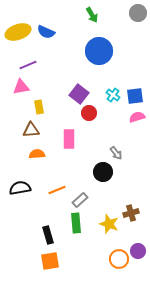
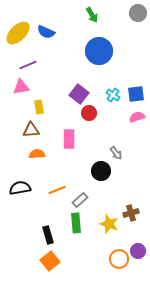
yellow ellipse: moved 1 px down; rotated 25 degrees counterclockwise
blue square: moved 1 px right, 2 px up
black circle: moved 2 px left, 1 px up
orange square: rotated 30 degrees counterclockwise
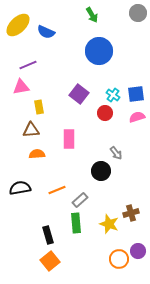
yellow ellipse: moved 8 px up
red circle: moved 16 px right
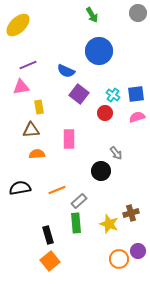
blue semicircle: moved 20 px right, 39 px down
gray rectangle: moved 1 px left, 1 px down
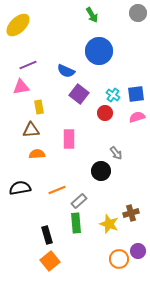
black rectangle: moved 1 px left
